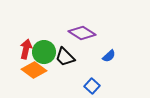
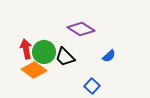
purple diamond: moved 1 px left, 4 px up
red arrow: rotated 24 degrees counterclockwise
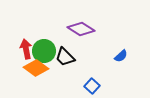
green circle: moved 1 px up
blue semicircle: moved 12 px right
orange diamond: moved 2 px right, 2 px up
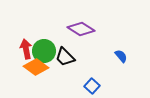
blue semicircle: rotated 88 degrees counterclockwise
orange diamond: moved 1 px up
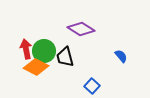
black trapezoid: rotated 30 degrees clockwise
orange diamond: rotated 10 degrees counterclockwise
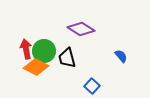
black trapezoid: moved 2 px right, 1 px down
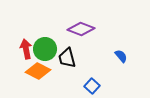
purple diamond: rotated 12 degrees counterclockwise
green circle: moved 1 px right, 2 px up
orange diamond: moved 2 px right, 4 px down
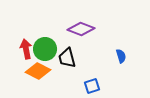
blue semicircle: rotated 24 degrees clockwise
blue square: rotated 28 degrees clockwise
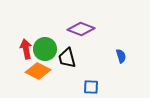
blue square: moved 1 px left, 1 px down; rotated 21 degrees clockwise
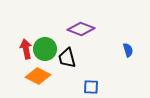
blue semicircle: moved 7 px right, 6 px up
orange diamond: moved 5 px down
